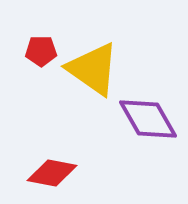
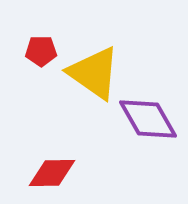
yellow triangle: moved 1 px right, 4 px down
red diamond: rotated 12 degrees counterclockwise
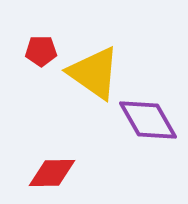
purple diamond: moved 1 px down
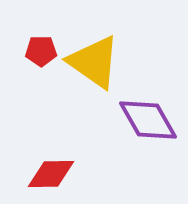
yellow triangle: moved 11 px up
red diamond: moved 1 px left, 1 px down
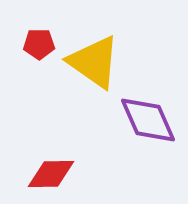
red pentagon: moved 2 px left, 7 px up
purple diamond: rotated 6 degrees clockwise
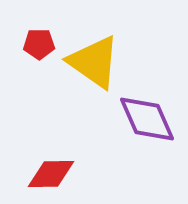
purple diamond: moved 1 px left, 1 px up
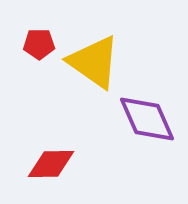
red diamond: moved 10 px up
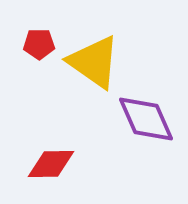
purple diamond: moved 1 px left
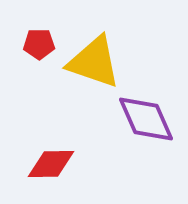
yellow triangle: rotated 16 degrees counterclockwise
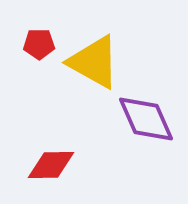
yellow triangle: rotated 10 degrees clockwise
red diamond: moved 1 px down
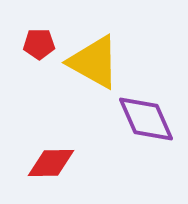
red diamond: moved 2 px up
